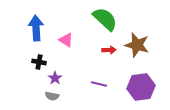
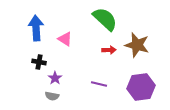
pink triangle: moved 1 px left, 1 px up
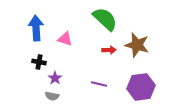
pink triangle: rotated 14 degrees counterclockwise
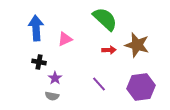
pink triangle: rotated 42 degrees counterclockwise
purple line: rotated 35 degrees clockwise
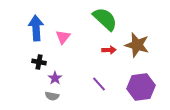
pink triangle: moved 2 px left, 2 px up; rotated 28 degrees counterclockwise
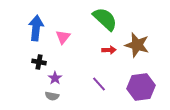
blue arrow: rotated 10 degrees clockwise
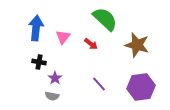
red arrow: moved 18 px left, 6 px up; rotated 40 degrees clockwise
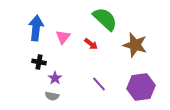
brown star: moved 2 px left
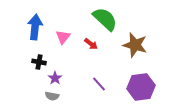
blue arrow: moved 1 px left, 1 px up
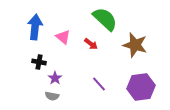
pink triangle: rotated 28 degrees counterclockwise
